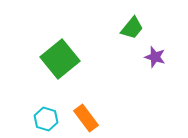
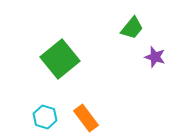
cyan hexagon: moved 1 px left, 2 px up
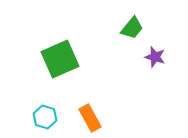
green square: rotated 15 degrees clockwise
orange rectangle: moved 4 px right; rotated 8 degrees clockwise
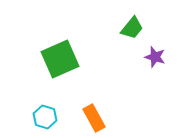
orange rectangle: moved 4 px right
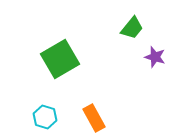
green square: rotated 6 degrees counterclockwise
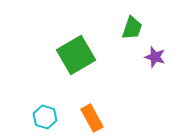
green trapezoid: rotated 20 degrees counterclockwise
green square: moved 16 px right, 4 px up
orange rectangle: moved 2 px left
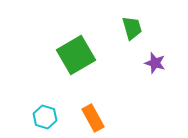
green trapezoid: rotated 35 degrees counterclockwise
purple star: moved 6 px down
orange rectangle: moved 1 px right
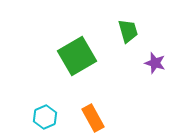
green trapezoid: moved 4 px left, 3 px down
green square: moved 1 px right, 1 px down
cyan hexagon: rotated 20 degrees clockwise
